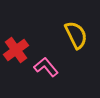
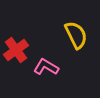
pink L-shape: rotated 20 degrees counterclockwise
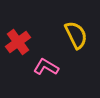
red cross: moved 2 px right, 8 px up
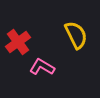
pink L-shape: moved 4 px left
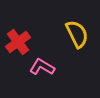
yellow semicircle: moved 1 px right, 1 px up
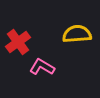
yellow semicircle: rotated 68 degrees counterclockwise
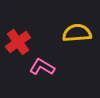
yellow semicircle: moved 1 px up
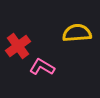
red cross: moved 4 px down
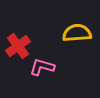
pink L-shape: rotated 15 degrees counterclockwise
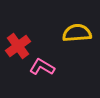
pink L-shape: rotated 15 degrees clockwise
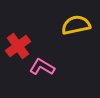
yellow semicircle: moved 1 px left, 8 px up; rotated 8 degrees counterclockwise
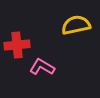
red cross: moved 1 px left, 1 px up; rotated 30 degrees clockwise
